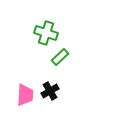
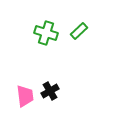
green rectangle: moved 19 px right, 26 px up
pink trapezoid: moved 1 px down; rotated 10 degrees counterclockwise
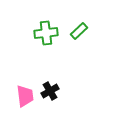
green cross: rotated 25 degrees counterclockwise
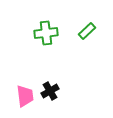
green rectangle: moved 8 px right
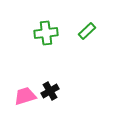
pink trapezoid: rotated 100 degrees counterclockwise
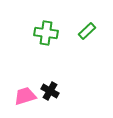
green cross: rotated 15 degrees clockwise
black cross: rotated 30 degrees counterclockwise
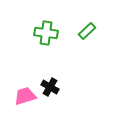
black cross: moved 4 px up
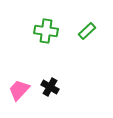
green cross: moved 2 px up
pink trapezoid: moved 6 px left, 6 px up; rotated 30 degrees counterclockwise
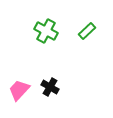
green cross: rotated 20 degrees clockwise
